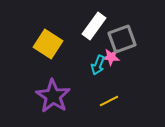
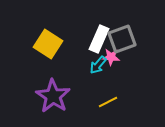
white rectangle: moved 5 px right, 13 px down; rotated 12 degrees counterclockwise
cyan arrow: rotated 18 degrees clockwise
yellow line: moved 1 px left, 1 px down
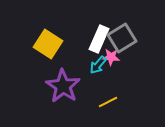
gray square: moved 1 px up; rotated 12 degrees counterclockwise
purple star: moved 10 px right, 10 px up
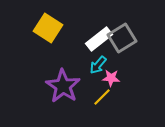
white rectangle: rotated 28 degrees clockwise
yellow square: moved 16 px up
pink star: moved 21 px down
yellow line: moved 6 px left, 5 px up; rotated 18 degrees counterclockwise
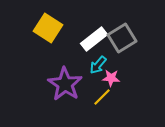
white rectangle: moved 5 px left
purple star: moved 2 px right, 2 px up
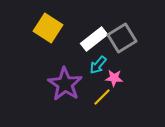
pink star: moved 3 px right
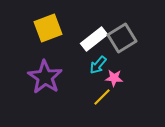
yellow square: rotated 36 degrees clockwise
purple star: moved 20 px left, 7 px up
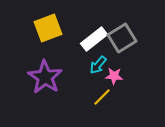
pink star: moved 2 px up
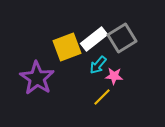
yellow square: moved 19 px right, 19 px down
purple star: moved 8 px left, 1 px down
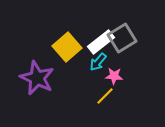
white rectangle: moved 7 px right, 3 px down
yellow square: rotated 20 degrees counterclockwise
cyan arrow: moved 3 px up
purple star: rotated 8 degrees counterclockwise
yellow line: moved 3 px right, 1 px up
